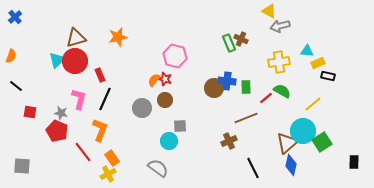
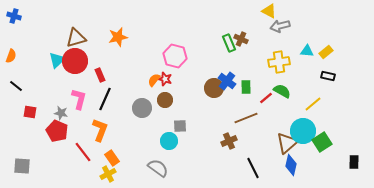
blue cross at (15, 17): moved 1 px left, 1 px up; rotated 32 degrees counterclockwise
yellow rectangle at (318, 63): moved 8 px right, 11 px up; rotated 16 degrees counterclockwise
blue cross at (227, 81): rotated 30 degrees clockwise
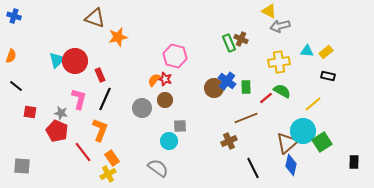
brown triangle at (76, 38): moved 19 px right, 20 px up; rotated 35 degrees clockwise
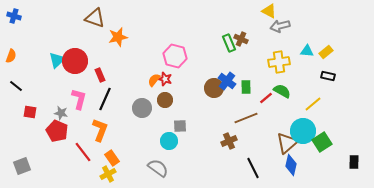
gray square at (22, 166): rotated 24 degrees counterclockwise
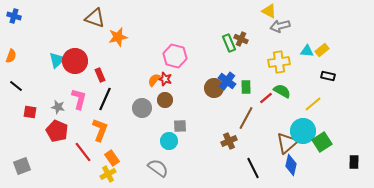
yellow rectangle at (326, 52): moved 4 px left, 2 px up
gray star at (61, 113): moved 3 px left, 6 px up
brown line at (246, 118): rotated 40 degrees counterclockwise
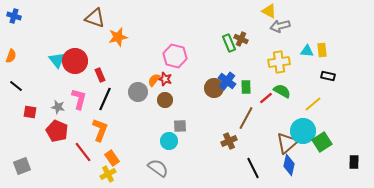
yellow rectangle at (322, 50): rotated 56 degrees counterclockwise
cyan triangle at (57, 60): rotated 24 degrees counterclockwise
gray circle at (142, 108): moved 4 px left, 16 px up
blue diamond at (291, 165): moved 2 px left
